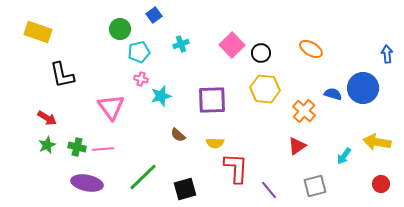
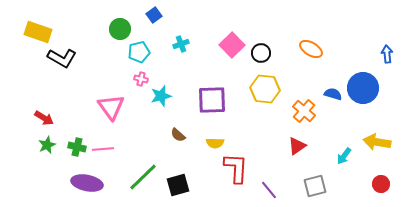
black L-shape: moved 17 px up; rotated 48 degrees counterclockwise
red arrow: moved 3 px left
black square: moved 7 px left, 4 px up
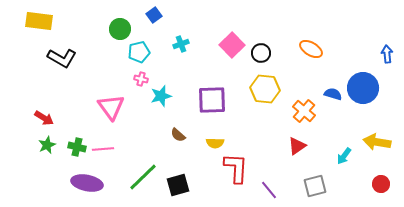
yellow rectangle: moved 1 px right, 11 px up; rotated 12 degrees counterclockwise
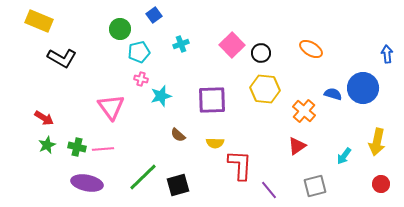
yellow rectangle: rotated 16 degrees clockwise
yellow arrow: rotated 88 degrees counterclockwise
red L-shape: moved 4 px right, 3 px up
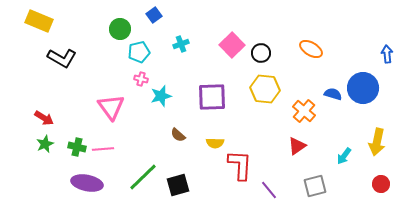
purple square: moved 3 px up
green star: moved 2 px left, 1 px up
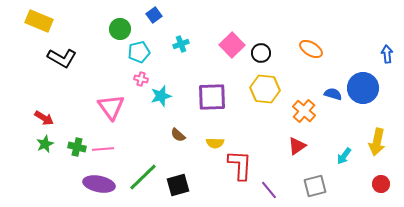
purple ellipse: moved 12 px right, 1 px down
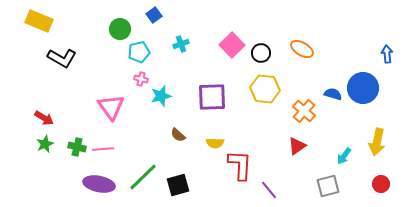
orange ellipse: moved 9 px left
gray square: moved 13 px right
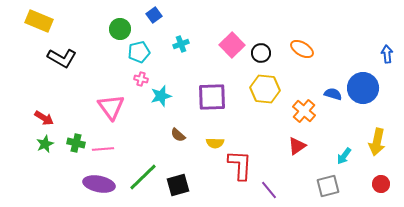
green cross: moved 1 px left, 4 px up
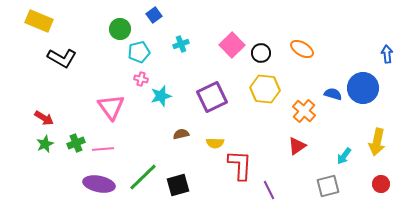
purple square: rotated 24 degrees counterclockwise
brown semicircle: moved 3 px right, 1 px up; rotated 126 degrees clockwise
green cross: rotated 36 degrees counterclockwise
purple line: rotated 12 degrees clockwise
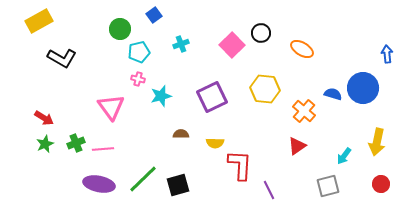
yellow rectangle: rotated 52 degrees counterclockwise
black circle: moved 20 px up
pink cross: moved 3 px left
brown semicircle: rotated 14 degrees clockwise
green line: moved 2 px down
